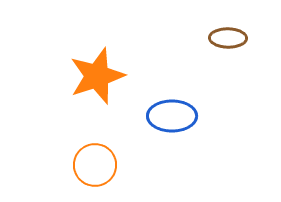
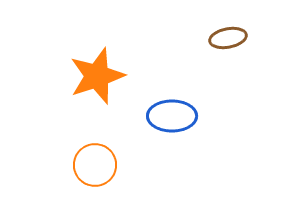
brown ellipse: rotated 12 degrees counterclockwise
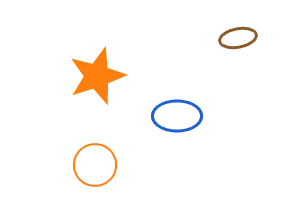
brown ellipse: moved 10 px right
blue ellipse: moved 5 px right
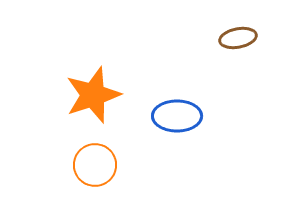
orange star: moved 4 px left, 19 px down
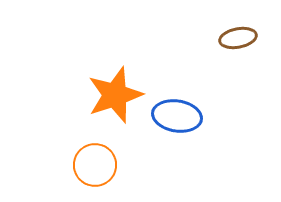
orange star: moved 22 px right
blue ellipse: rotated 9 degrees clockwise
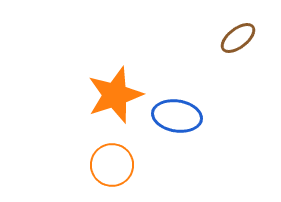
brown ellipse: rotated 27 degrees counterclockwise
orange circle: moved 17 px right
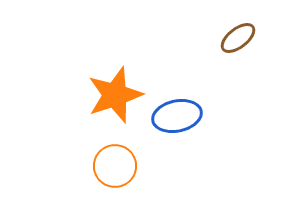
blue ellipse: rotated 21 degrees counterclockwise
orange circle: moved 3 px right, 1 px down
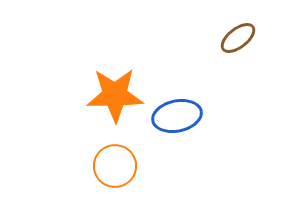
orange star: rotated 18 degrees clockwise
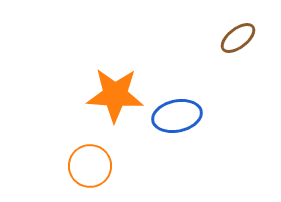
orange star: rotated 4 degrees clockwise
orange circle: moved 25 px left
